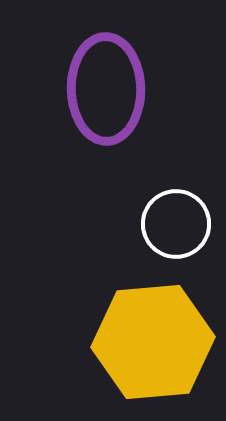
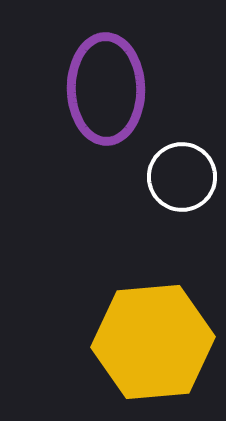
white circle: moved 6 px right, 47 px up
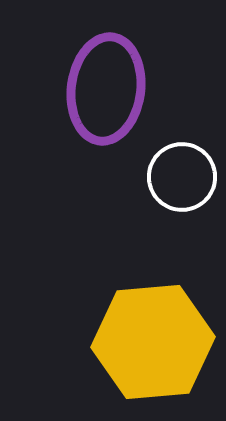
purple ellipse: rotated 8 degrees clockwise
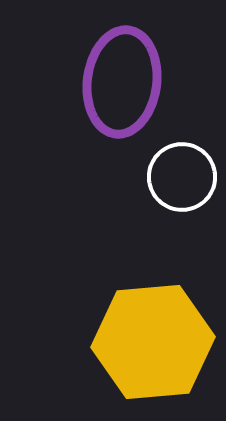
purple ellipse: moved 16 px right, 7 px up
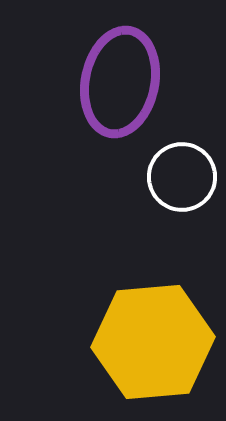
purple ellipse: moved 2 px left; rotated 4 degrees clockwise
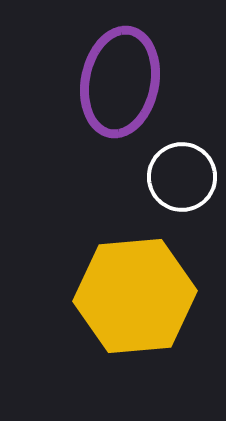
yellow hexagon: moved 18 px left, 46 px up
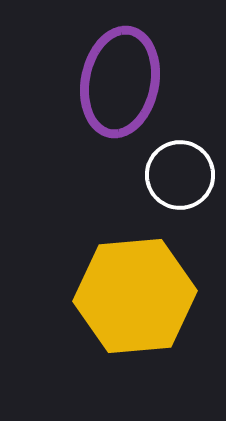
white circle: moved 2 px left, 2 px up
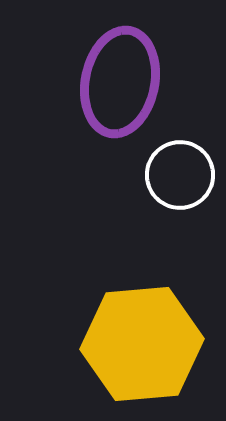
yellow hexagon: moved 7 px right, 48 px down
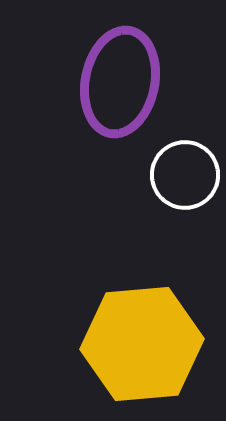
white circle: moved 5 px right
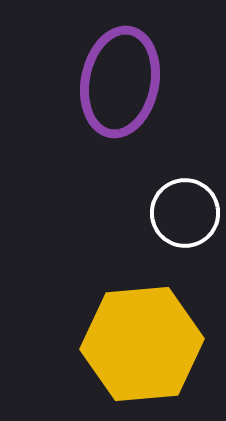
white circle: moved 38 px down
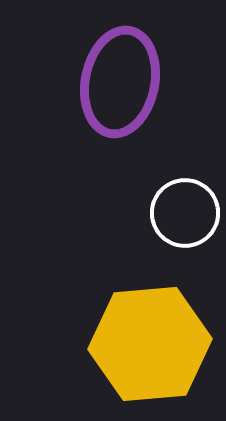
yellow hexagon: moved 8 px right
